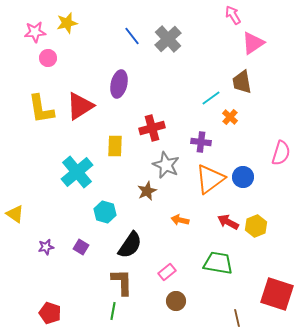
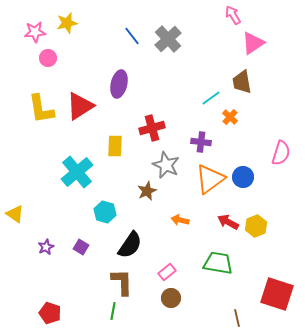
purple star: rotated 14 degrees counterclockwise
brown circle: moved 5 px left, 3 px up
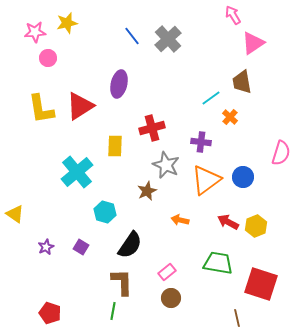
orange triangle: moved 4 px left, 1 px down
red square: moved 16 px left, 10 px up
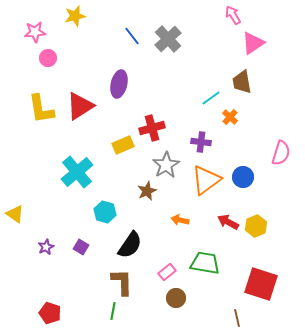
yellow star: moved 8 px right, 7 px up
yellow rectangle: moved 8 px right, 1 px up; rotated 65 degrees clockwise
gray star: rotated 16 degrees clockwise
green trapezoid: moved 13 px left
brown circle: moved 5 px right
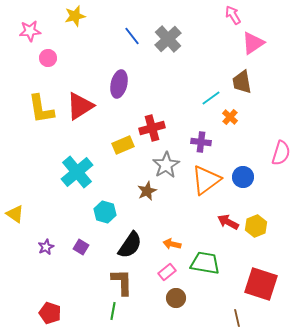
pink star: moved 5 px left, 1 px up
orange arrow: moved 8 px left, 24 px down
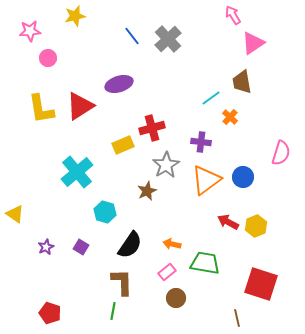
purple ellipse: rotated 60 degrees clockwise
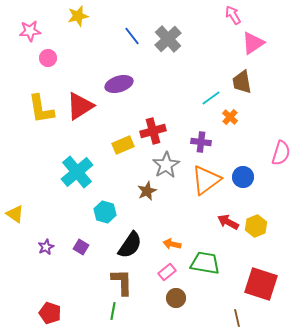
yellow star: moved 3 px right
red cross: moved 1 px right, 3 px down
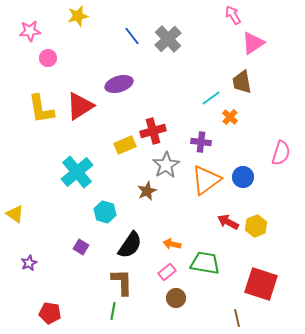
yellow rectangle: moved 2 px right
purple star: moved 17 px left, 16 px down
red pentagon: rotated 10 degrees counterclockwise
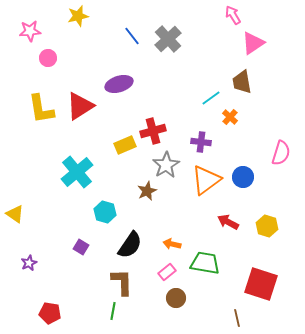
yellow hexagon: moved 11 px right; rotated 20 degrees counterclockwise
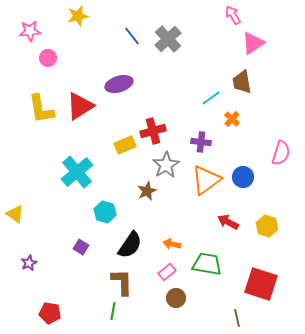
orange cross: moved 2 px right, 2 px down
green trapezoid: moved 2 px right, 1 px down
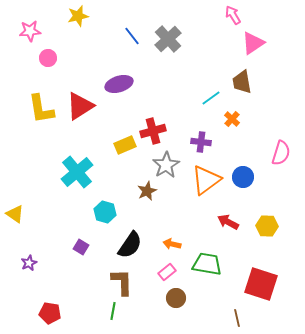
yellow hexagon: rotated 15 degrees counterclockwise
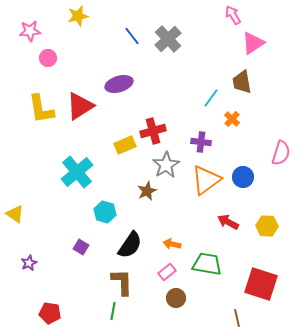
cyan line: rotated 18 degrees counterclockwise
